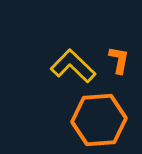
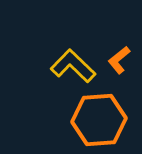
orange L-shape: rotated 140 degrees counterclockwise
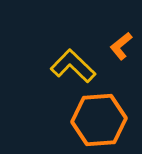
orange L-shape: moved 2 px right, 14 px up
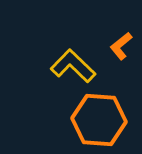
orange hexagon: rotated 8 degrees clockwise
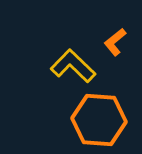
orange L-shape: moved 6 px left, 4 px up
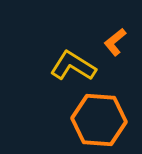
yellow L-shape: rotated 12 degrees counterclockwise
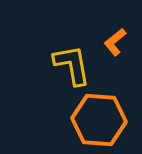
yellow L-shape: moved 1 px left, 1 px up; rotated 48 degrees clockwise
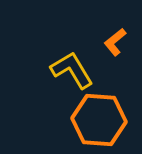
yellow L-shape: moved 5 px down; rotated 21 degrees counterclockwise
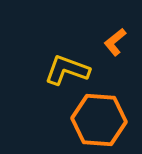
yellow L-shape: moved 5 px left; rotated 39 degrees counterclockwise
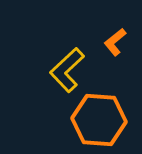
yellow L-shape: rotated 63 degrees counterclockwise
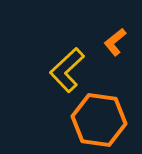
orange hexagon: rotated 4 degrees clockwise
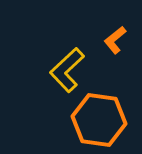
orange L-shape: moved 2 px up
